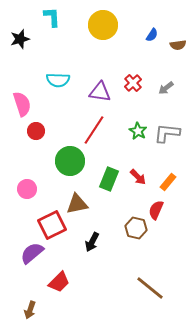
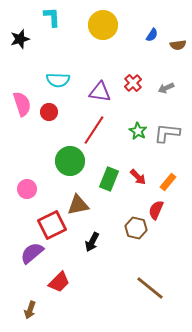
gray arrow: rotated 14 degrees clockwise
red circle: moved 13 px right, 19 px up
brown triangle: moved 1 px right, 1 px down
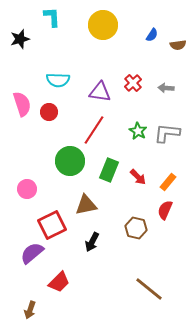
gray arrow: rotated 28 degrees clockwise
green rectangle: moved 9 px up
brown triangle: moved 8 px right
red semicircle: moved 9 px right
brown line: moved 1 px left, 1 px down
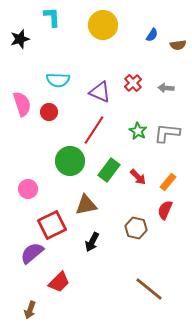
purple triangle: rotated 15 degrees clockwise
green rectangle: rotated 15 degrees clockwise
pink circle: moved 1 px right
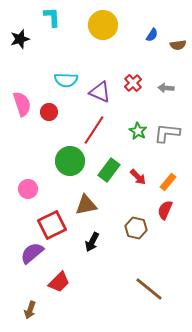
cyan semicircle: moved 8 px right
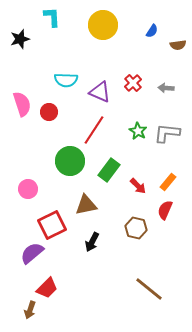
blue semicircle: moved 4 px up
red arrow: moved 9 px down
red trapezoid: moved 12 px left, 6 px down
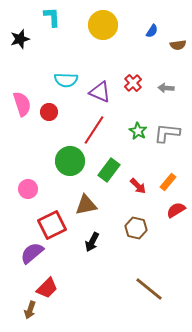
red semicircle: moved 11 px right; rotated 36 degrees clockwise
